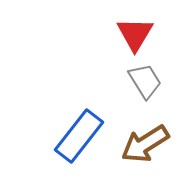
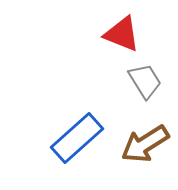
red triangle: moved 13 px left; rotated 39 degrees counterclockwise
blue rectangle: moved 2 px left, 2 px down; rotated 10 degrees clockwise
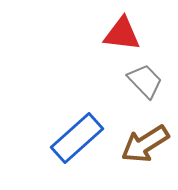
red triangle: rotated 15 degrees counterclockwise
gray trapezoid: rotated 12 degrees counterclockwise
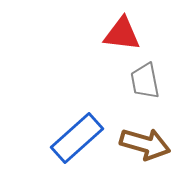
gray trapezoid: rotated 147 degrees counterclockwise
brown arrow: rotated 132 degrees counterclockwise
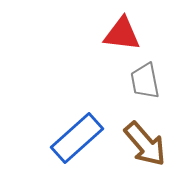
brown arrow: rotated 33 degrees clockwise
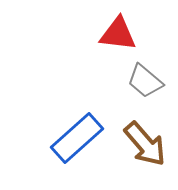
red triangle: moved 4 px left
gray trapezoid: rotated 39 degrees counterclockwise
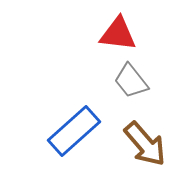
gray trapezoid: moved 14 px left; rotated 12 degrees clockwise
blue rectangle: moved 3 px left, 7 px up
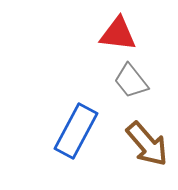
blue rectangle: moved 2 px right; rotated 20 degrees counterclockwise
brown arrow: moved 2 px right
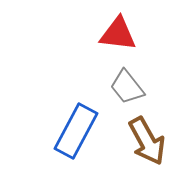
gray trapezoid: moved 4 px left, 6 px down
brown arrow: moved 3 px up; rotated 12 degrees clockwise
